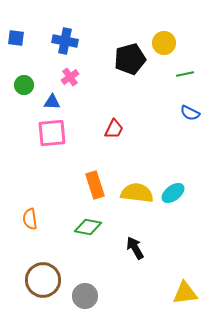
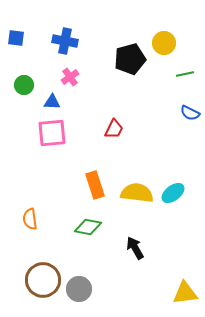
gray circle: moved 6 px left, 7 px up
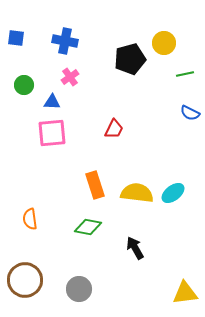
brown circle: moved 18 px left
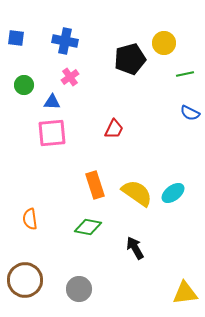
yellow semicircle: rotated 28 degrees clockwise
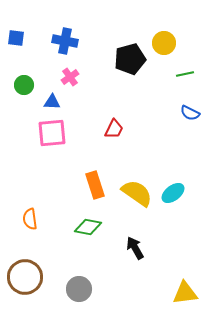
brown circle: moved 3 px up
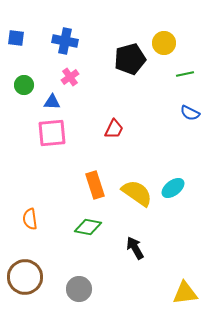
cyan ellipse: moved 5 px up
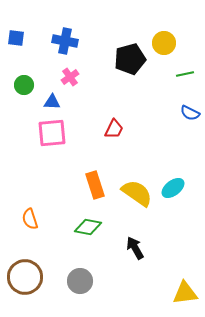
orange semicircle: rotated 10 degrees counterclockwise
gray circle: moved 1 px right, 8 px up
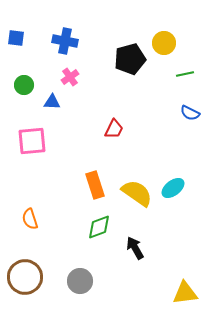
pink square: moved 20 px left, 8 px down
green diamond: moved 11 px right; rotated 32 degrees counterclockwise
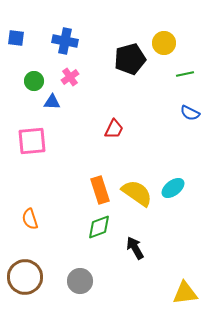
green circle: moved 10 px right, 4 px up
orange rectangle: moved 5 px right, 5 px down
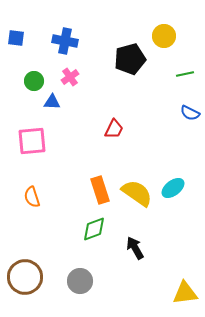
yellow circle: moved 7 px up
orange semicircle: moved 2 px right, 22 px up
green diamond: moved 5 px left, 2 px down
